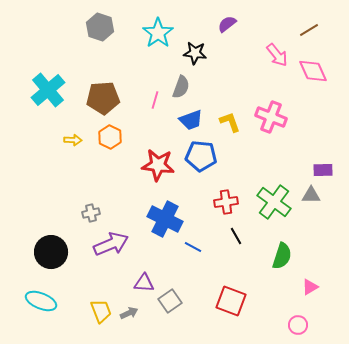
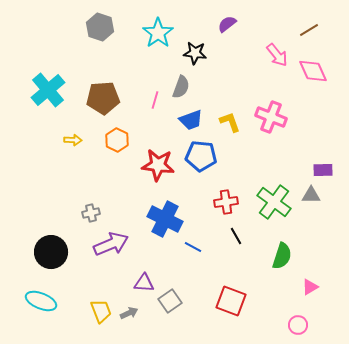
orange hexagon: moved 7 px right, 3 px down
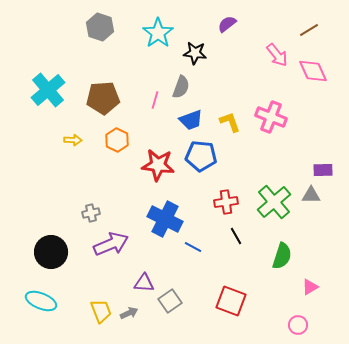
green cross: rotated 12 degrees clockwise
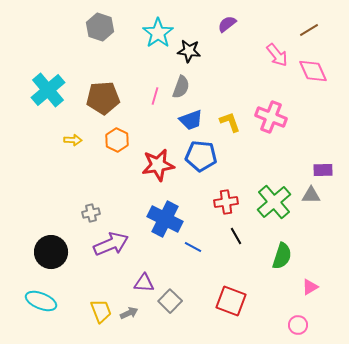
black star: moved 6 px left, 2 px up
pink line: moved 4 px up
red star: rotated 16 degrees counterclockwise
gray square: rotated 10 degrees counterclockwise
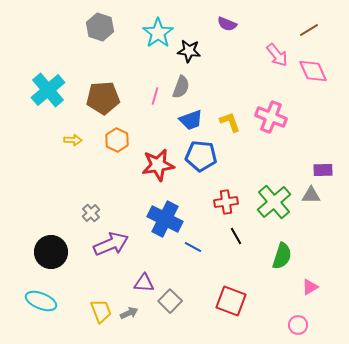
purple semicircle: rotated 120 degrees counterclockwise
gray cross: rotated 30 degrees counterclockwise
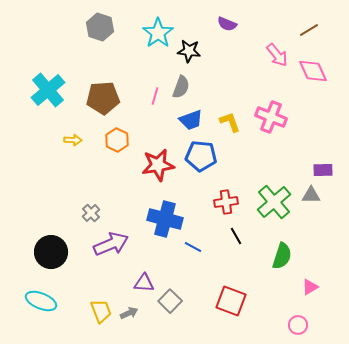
blue cross: rotated 12 degrees counterclockwise
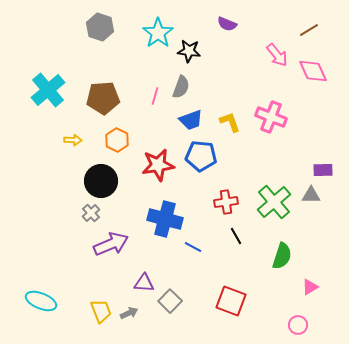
black circle: moved 50 px right, 71 px up
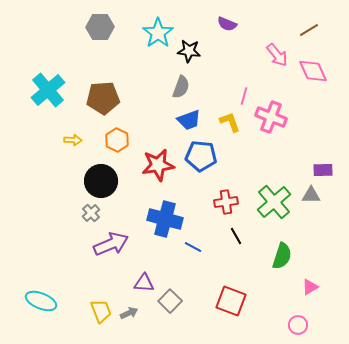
gray hexagon: rotated 20 degrees counterclockwise
pink line: moved 89 px right
blue trapezoid: moved 2 px left
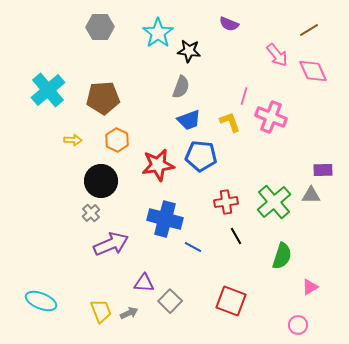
purple semicircle: moved 2 px right
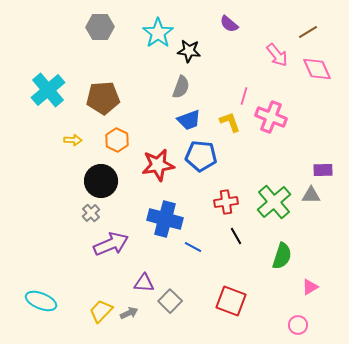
purple semicircle: rotated 18 degrees clockwise
brown line: moved 1 px left, 2 px down
pink diamond: moved 4 px right, 2 px up
yellow trapezoid: rotated 115 degrees counterclockwise
